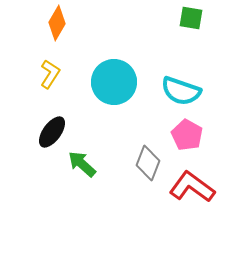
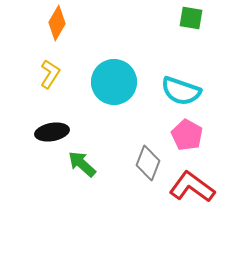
black ellipse: rotated 44 degrees clockwise
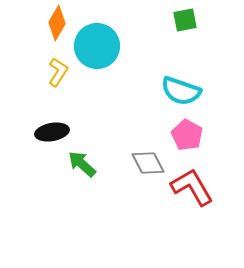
green square: moved 6 px left, 2 px down; rotated 20 degrees counterclockwise
yellow L-shape: moved 8 px right, 2 px up
cyan circle: moved 17 px left, 36 px up
gray diamond: rotated 48 degrees counterclockwise
red L-shape: rotated 24 degrees clockwise
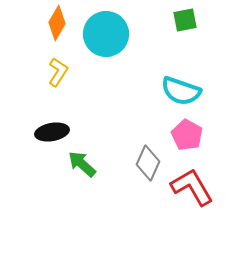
cyan circle: moved 9 px right, 12 px up
gray diamond: rotated 52 degrees clockwise
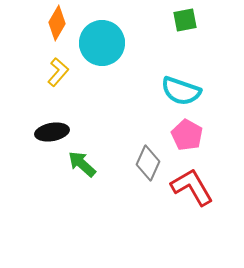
cyan circle: moved 4 px left, 9 px down
yellow L-shape: rotated 8 degrees clockwise
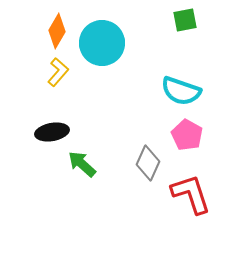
orange diamond: moved 8 px down
red L-shape: moved 1 px left, 7 px down; rotated 12 degrees clockwise
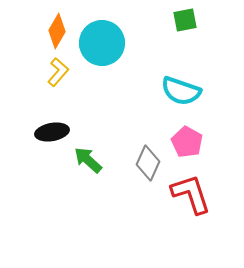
pink pentagon: moved 7 px down
green arrow: moved 6 px right, 4 px up
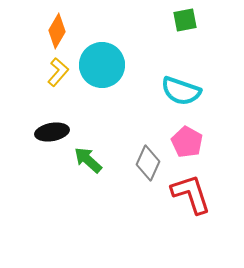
cyan circle: moved 22 px down
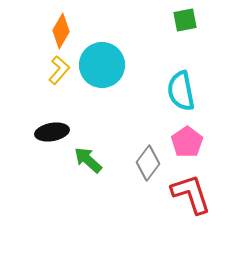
orange diamond: moved 4 px right
yellow L-shape: moved 1 px right, 2 px up
cyan semicircle: rotated 60 degrees clockwise
pink pentagon: rotated 8 degrees clockwise
gray diamond: rotated 12 degrees clockwise
